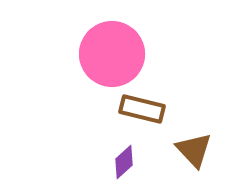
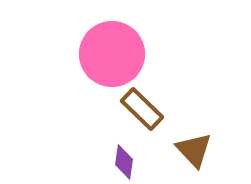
brown rectangle: rotated 30 degrees clockwise
purple diamond: rotated 40 degrees counterclockwise
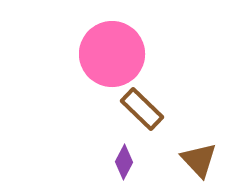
brown triangle: moved 5 px right, 10 px down
purple diamond: rotated 20 degrees clockwise
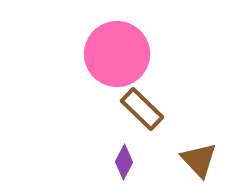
pink circle: moved 5 px right
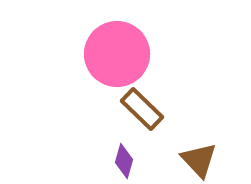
purple diamond: moved 1 px up; rotated 12 degrees counterclockwise
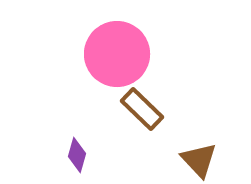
purple diamond: moved 47 px left, 6 px up
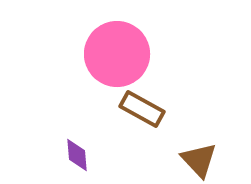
brown rectangle: rotated 15 degrees counterclockwise
purple diamond: rotated 20 degrees counterclockwise
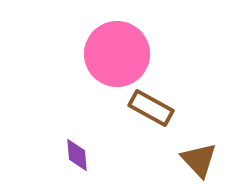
brown rectangle: moved 9 px right, 1 px up
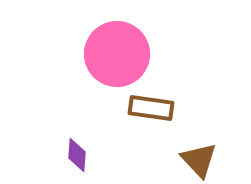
brown rectangle: rotated 21 degrees counterclockwise
purple diamond: rotated 8 degrees clockwise
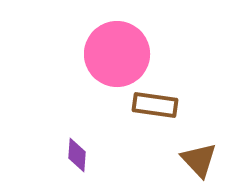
brown rectangle: moved 4 px right, 3 px up
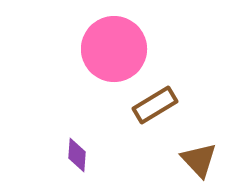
pink circle: moved 3 px left, 5 px up
brown rectangle: rotated 39 degrees counterclockwise
